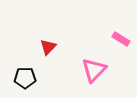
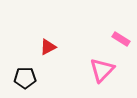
red triangle: rotated 18 degrees clockwise
pink triangle: moved 8 px right
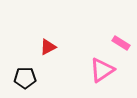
pink rectangle: moved 4 px down
pink triangle: rotated 12 degrees clockwise
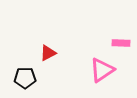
pink rectangle: rotated 30 degrees counterclockwise
red triangle: moved 6 px down
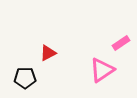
pink rectangle: rotated 36 degrees counterclockwise
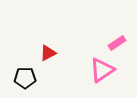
pink rectangle: moved 4 px left
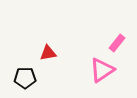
pink rectangle: rotated 18 degrees counterclockwise
red triangle: rotated 18 degrees clockwise
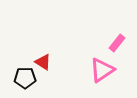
red triangle: moved 5 px left, 9 px down; rotated 42 degrees clockwise
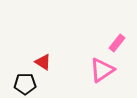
black pentagon: moved 6 px down
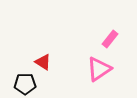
pink rectangle: moved 7 px left, 4 px up
pink triangle: moved 3 px left, 1 px up
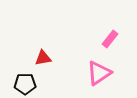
red triangle: moved 4 px up; rotated 42 degrees counterclockwise
pink triangle: moved 4 px down
